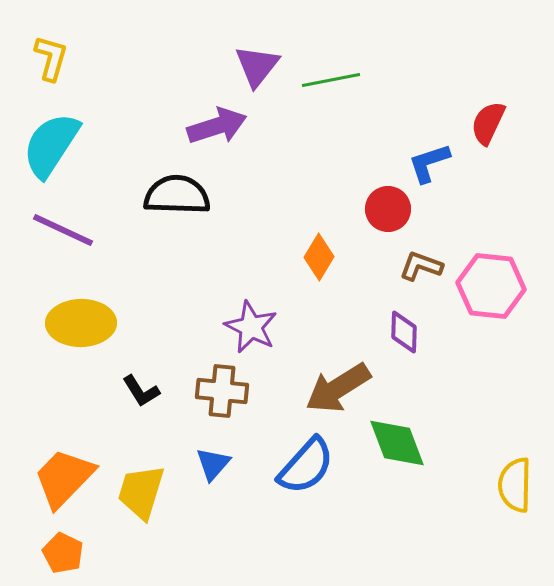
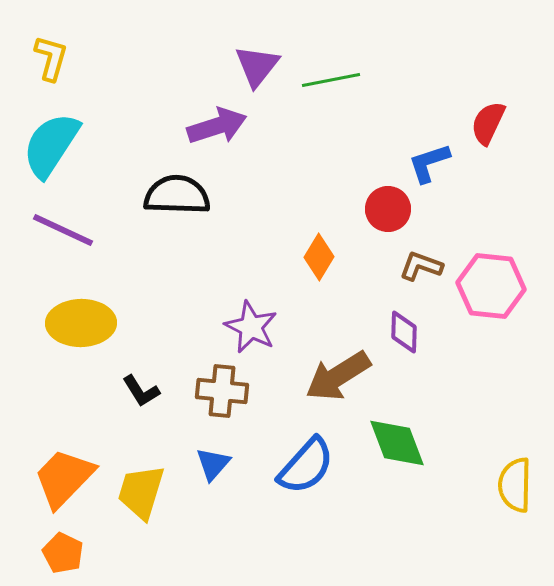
brown arrow: moved 12 px up
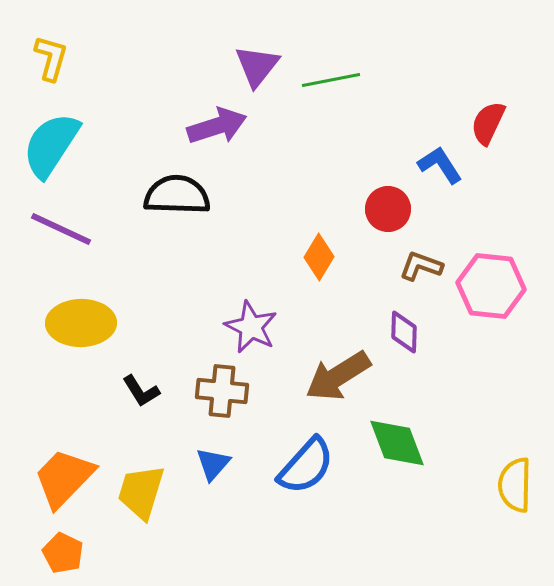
blue L-shape: moved 11 px right, 2 px down; rotated 75 degrees clockwise
purple line: moved 2 px left, 1 px up
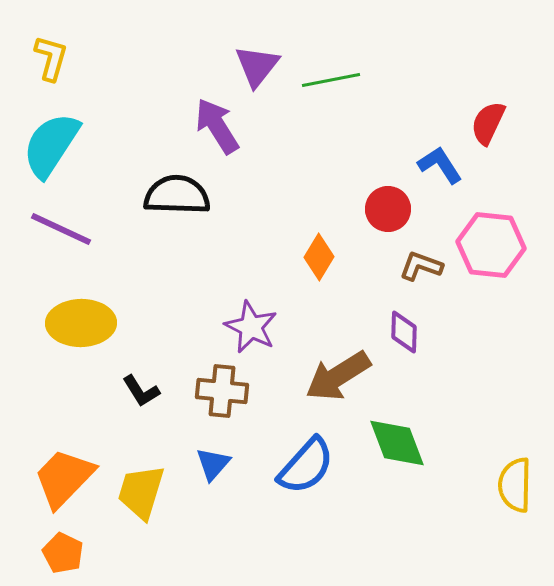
purple arrow: rotated 104 degrees counterclockwise
pink hexagon: moved 41 px up
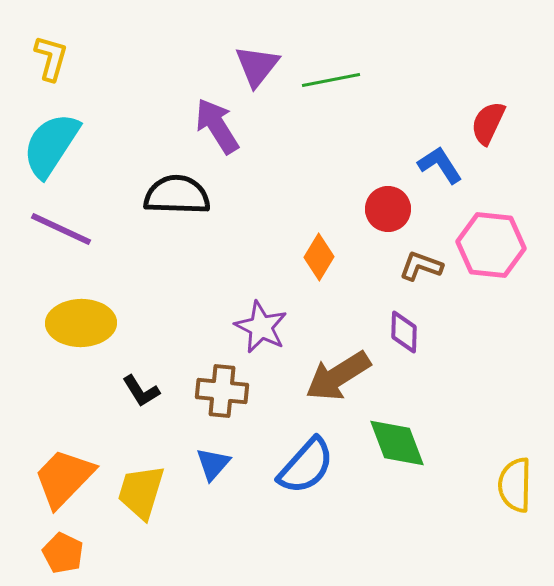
purple star: moved 10 px right
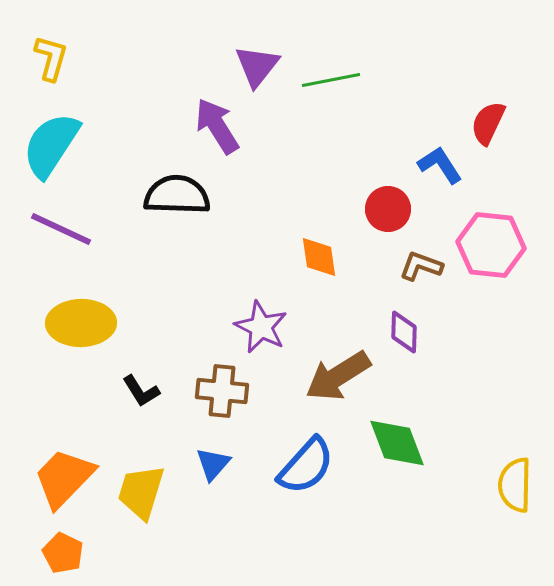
orange diamond: rotated 39 degrees counterclockwise
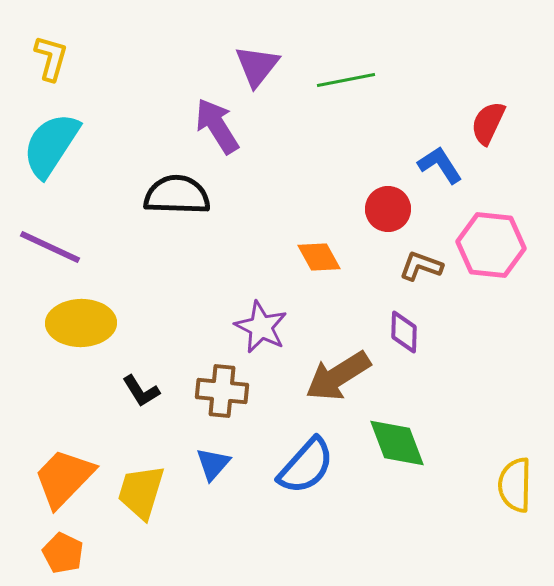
green line: moved 15 px right
purple line: moved 11 px left, 18 px down
orange diamond: rotated 21 degrees counterclockwise
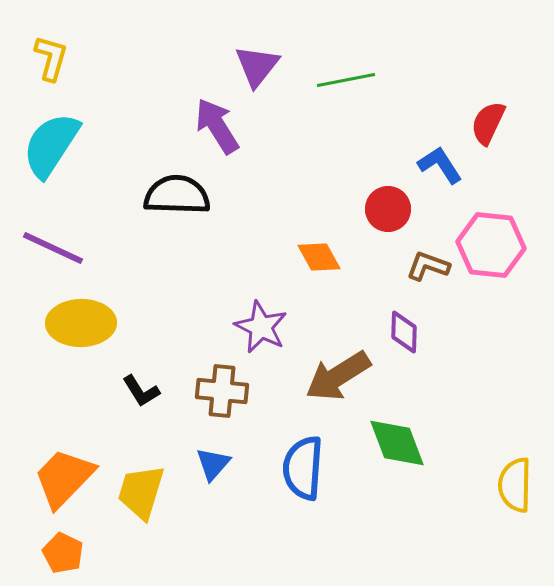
purple line: moved 3 px right, 1 px down
brown L-shape: moved 7 px right
blue semicircle: moved 3 px left, 2 px down; rotated 142 degrees clockwise
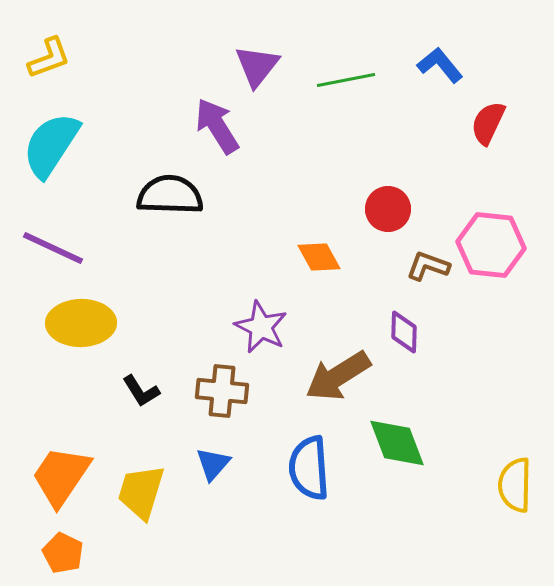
yellow L-shape: moved 2 px left; rotated 54 degrees clockwise
blue L-shape: moved 100 px up; rotated 6 degrees counterclockwise
black semicircle: moved 7 px left
blue semicircle: moved 6 px right; rotated 8 degrees counterclockwise
orange trapezoid: moved 3 px left, 2 px up; rotated 10 degrees counterclockwise
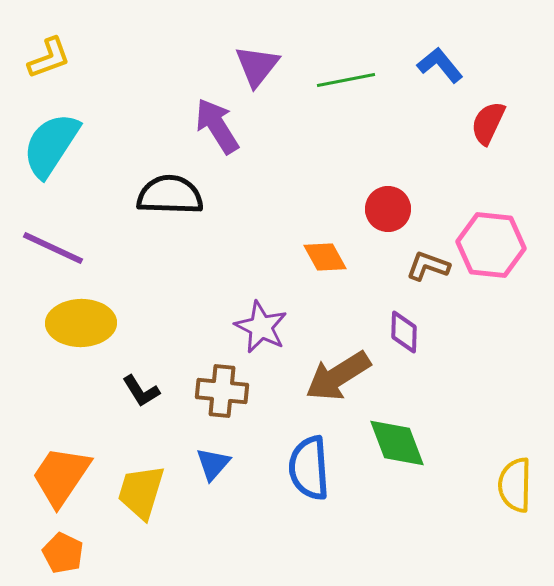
orange diamond: moved 6 px right
